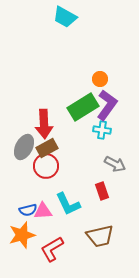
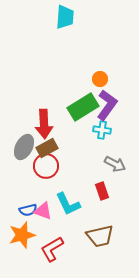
cyan trapezoid: rotated 115 degrees counterclockwise
pink triangle: rotated 24 degrees clockwise
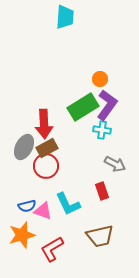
blue semicircle: moved 1 px left, 4 px up
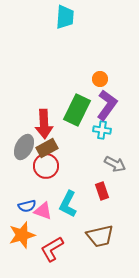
green rectangle: moved 6 px left, 3 px down; rotated 32 degrees counterclockwise
cyan L-shape: rotated 52 degrees clockwise
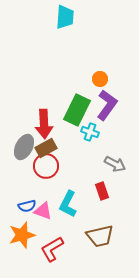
cyan cross: moved 12 px left, 2 px down; rotated 12 degrees clockwise
brown rectangle: moved 1 px left
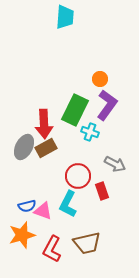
green rectangle: moved 2 px left
red circle: moved 32 px right, 10 px down
brown trapezoid: moved 13 px left, 7 px down
red L-shape: rotated 32 degrees counterclockwise
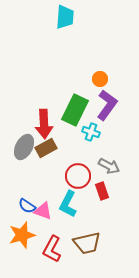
cyan cross: moved 1 px right
gray arrow: moved 6 px left, 2 px down
blue semicircle: rotated 48 degrees clockwise
